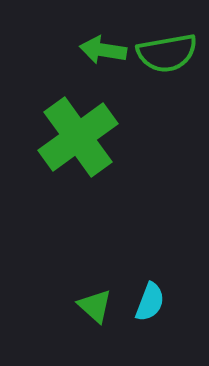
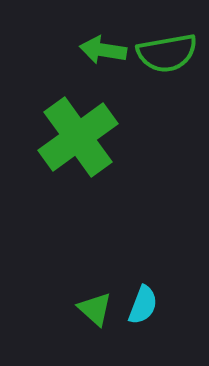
cyan semicircle: moved 7 px left, 3 px down
green triangle: moved 3 px down
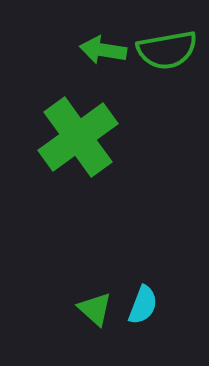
green semicircle: moved 3 px up
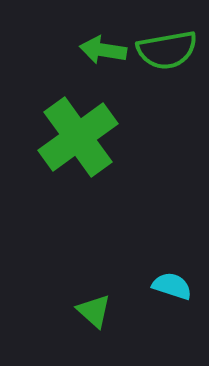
cyan semicircle: moved 29 px right, 19 px up; rotated 93 degrees counterclockwise
green triangle: moved 1 px left, 2 px down
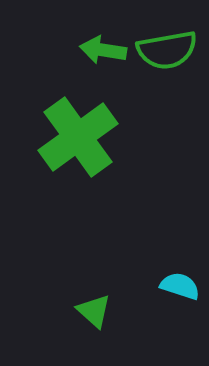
cyan semicircle: moved 8 px right
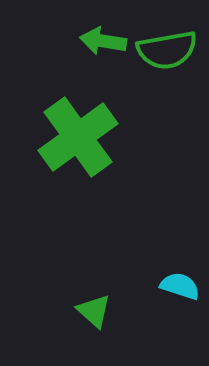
green arrow: moved 9 px up
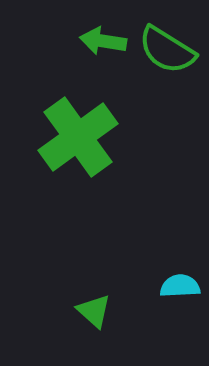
green semicircle: rotated 42 degrees clockwise
cyan semicircle: rotated 21 degrees counterclockwise
